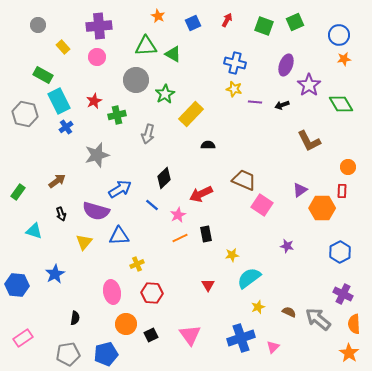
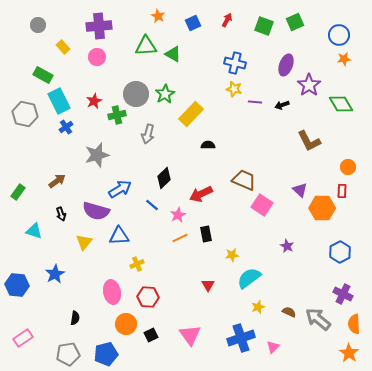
gray circle at (136, 80): moved 14 px down
purple triangle at (300, 190): rotated 42 degrees counterclockwise
purple star at (287, 246): rotated 16 degrees clockwise
red hexagon at (152, 293): moved 4 px left, 4 px down
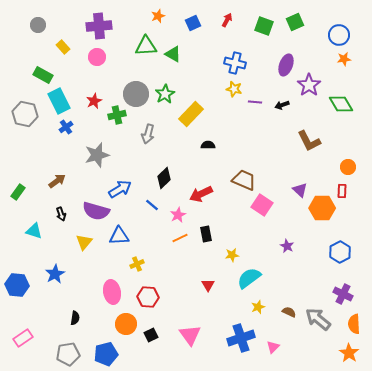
orange star at (158, 16): rotated 24 degrees clockwise
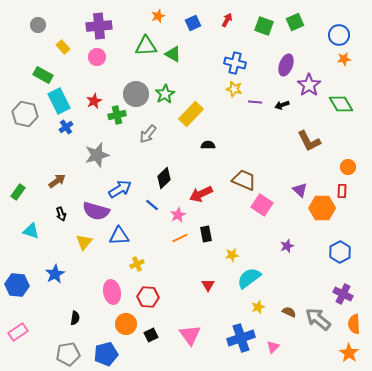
gray arrow at (148, 134): rotated 24 degrees clockwise
cyan triangle at (34, 231): moved 3 px left
purple star at (287, 246): rotated 24 degrees clockwise
pink rectangle at (23, 338): moved 5 px left, 6 px up
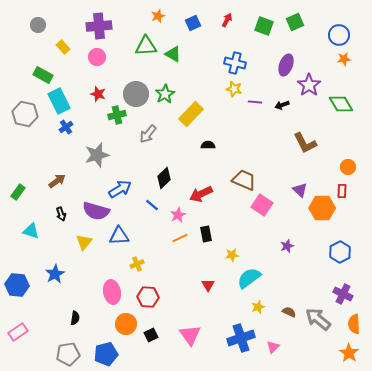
red star at (94, 101): moved 4 px right, 7 px up; rotated 28 degrees counterclockwise
brown L-shape at (309, 141): moved 4 px left, 2 px down
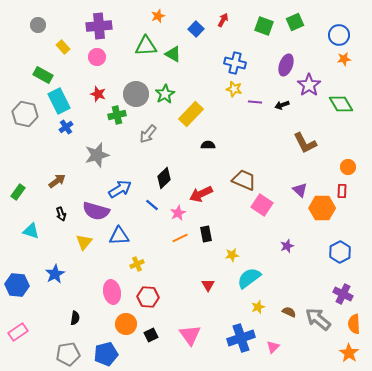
red arrow at (227, 20): moved 4 px left
blue square at (193, 23): moved 3 px right, 6 px down; rotated 21 degrees counterclockwise
pink star at (178, 215): moved 2 px up
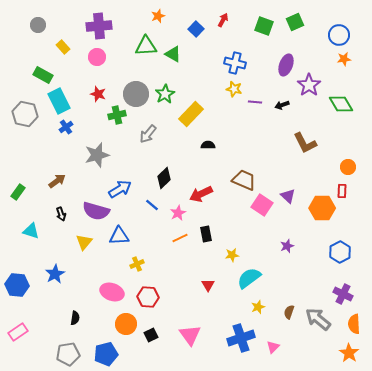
purple triangle at (300, 190): moved 12 px left, 6 px down
pink ellipse at (112, 292): rotated 60 degrees counterclockwise
brown semicircle at (289, 312): rotated 96 degrees counterclockwise
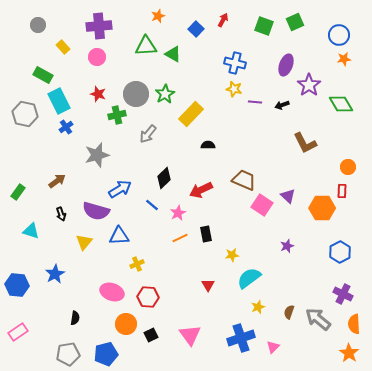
red arrow at (201, 194): moved 4 px up
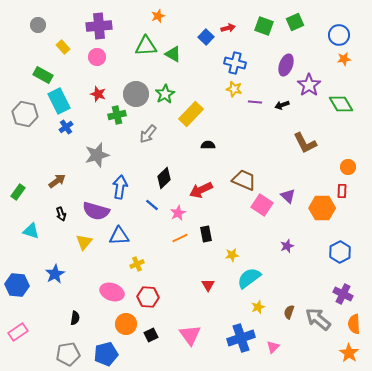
red arrow at (223, 20): moved 5 px right, 8 px down; rotated 48 degrees clockwise
blue square at (196, 29): moved 10 px right, 8 px down
blue arrow at (120, 189): moved 2 px up; rotated 50 degrees counterclockwise
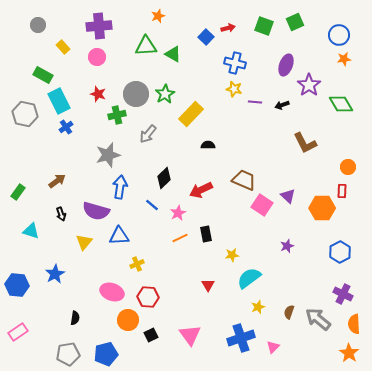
gray star at (97, 155): moved 11 px right
orange circle at (126, 324): moved 2 px right, 4 px up
